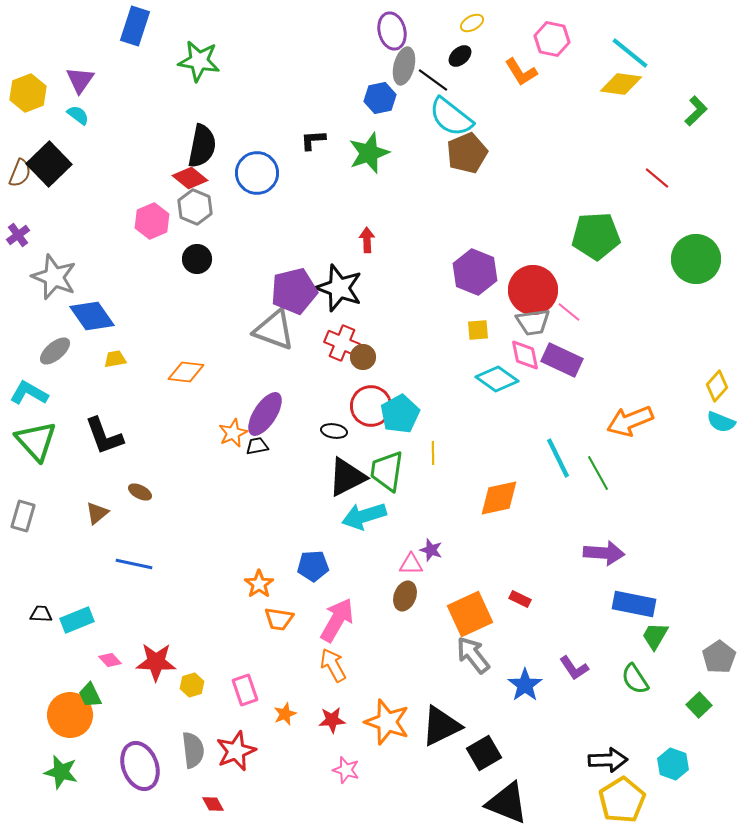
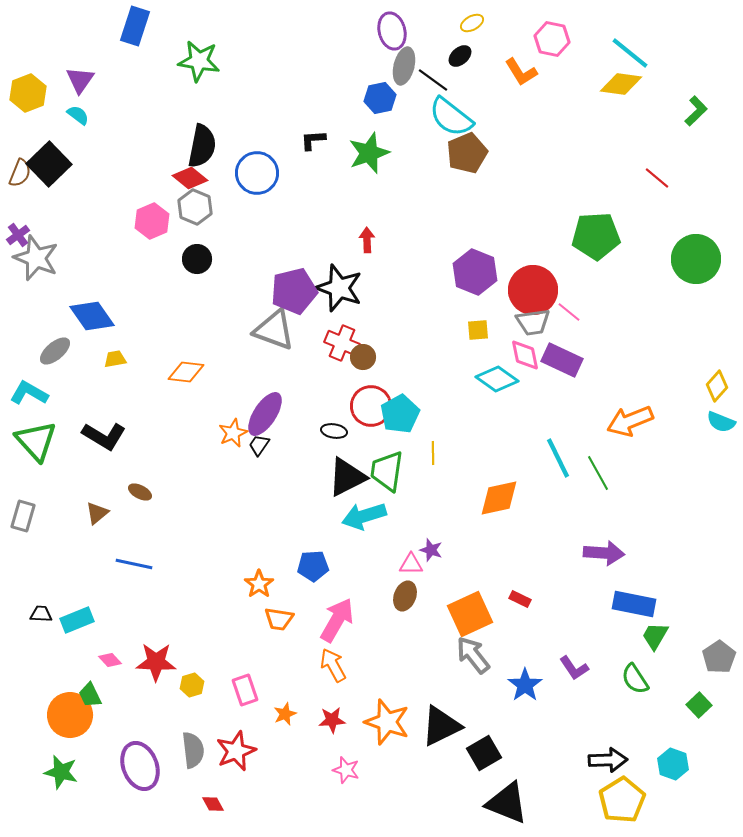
gray star at (54, 277): moved 18 px left, 19 px up
black L-shape at (104, 436): rotated 39 degrees counterclockwise
black trapezoid at (257, 446): moved 2 px right, 1 px up; rotated 45 degrees counterclockwise
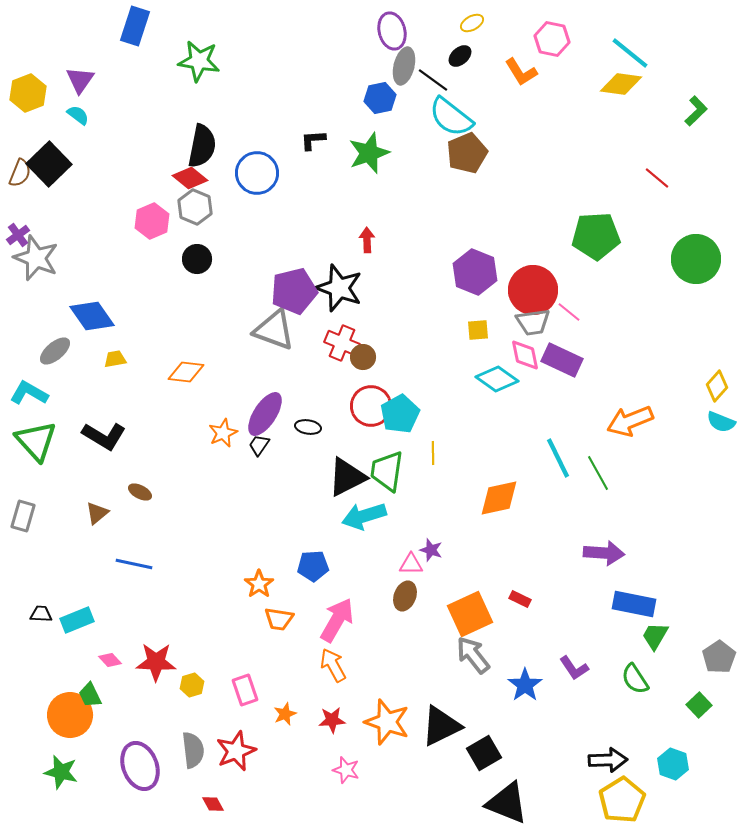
black ellipse at (334, 431): moved 26 px left, 4 px up
orange star at (233, 433): moved 10 px left
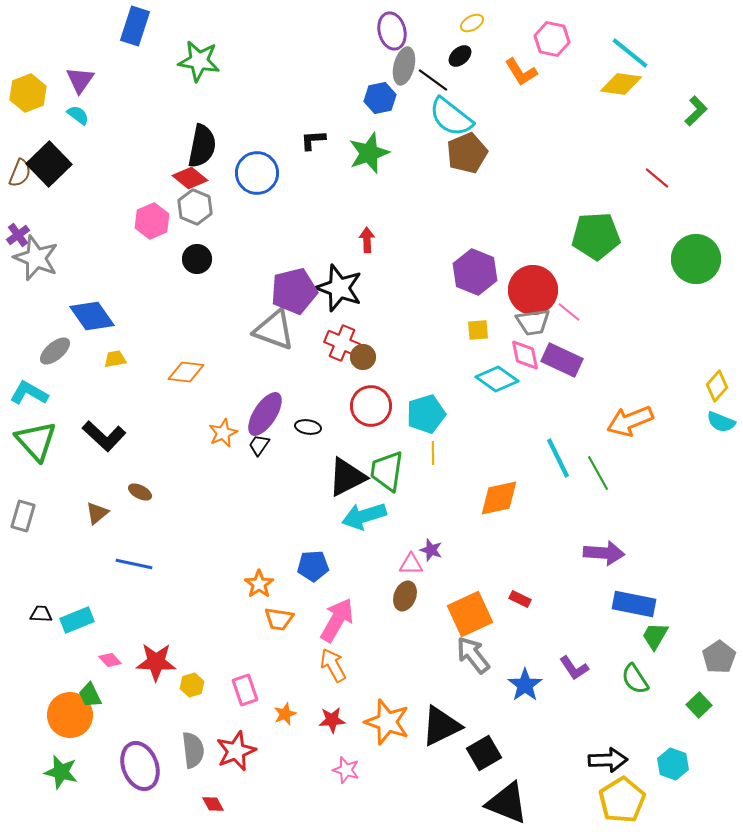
cyan pentagon at (400, 414): moved 26 px right; rotated 12 degrees clockwise
black L-shape at (104, 436): rotated 12 degrees clockwise
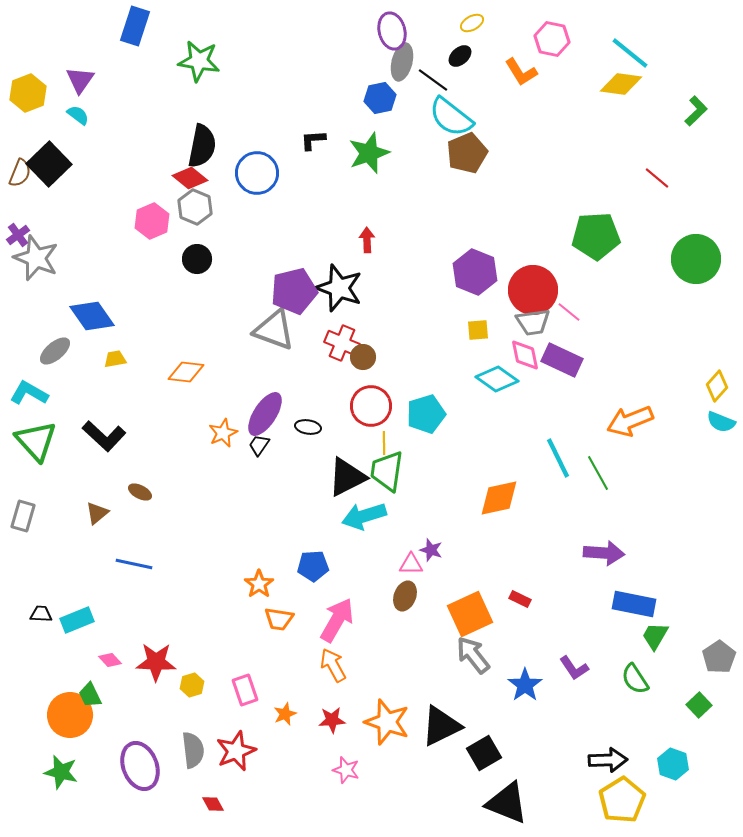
gray ellipse at (404, 66): moved 2 px left, 4 px up
yellow line at (433, 453): moved 49 px left, 10 px up
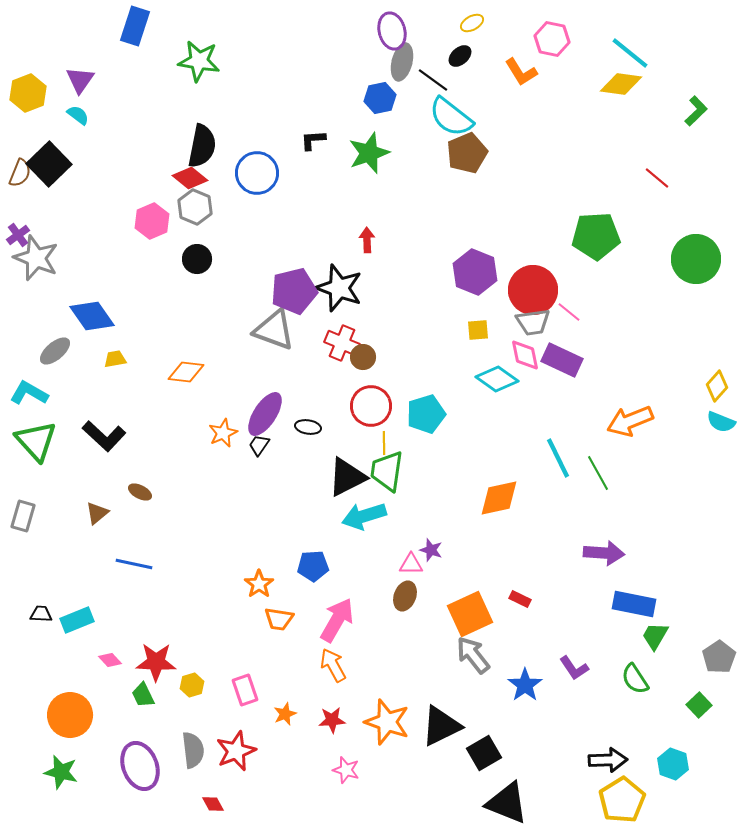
green trapezoid at (90, 695): moved 53 px right
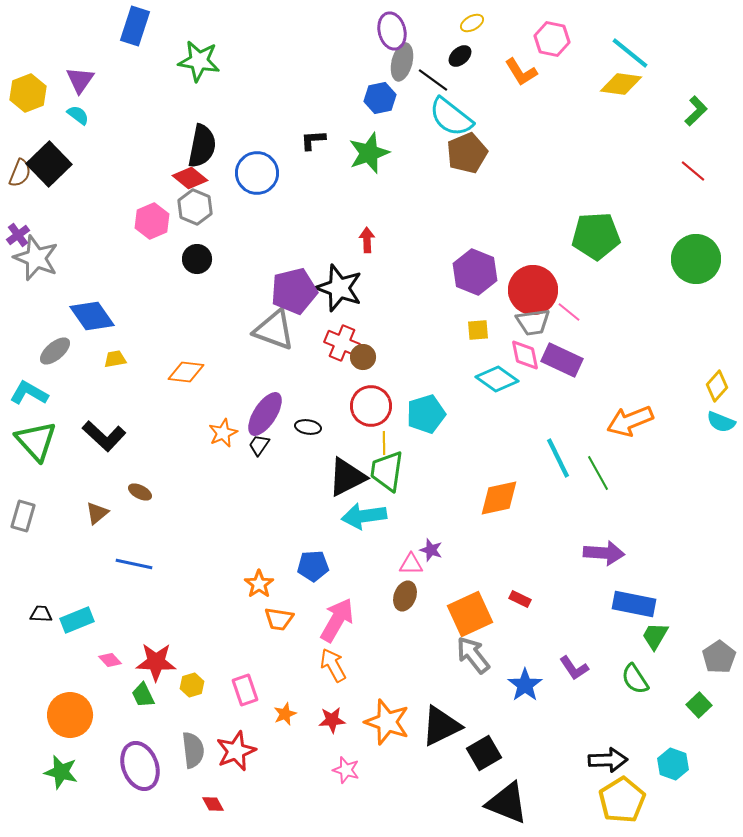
red line at (657, 178): moved 36 px right, 7 px up
cyan arrow at (364, 516): rotated 9 degrees clockwise
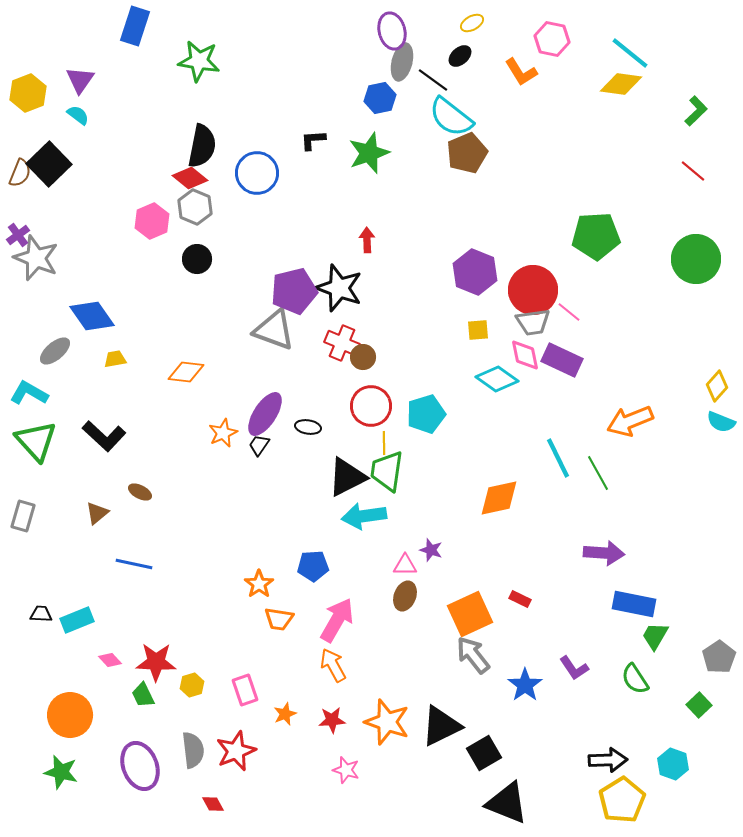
pink triangle at (411, 564): moved 6 px left, 1 px down
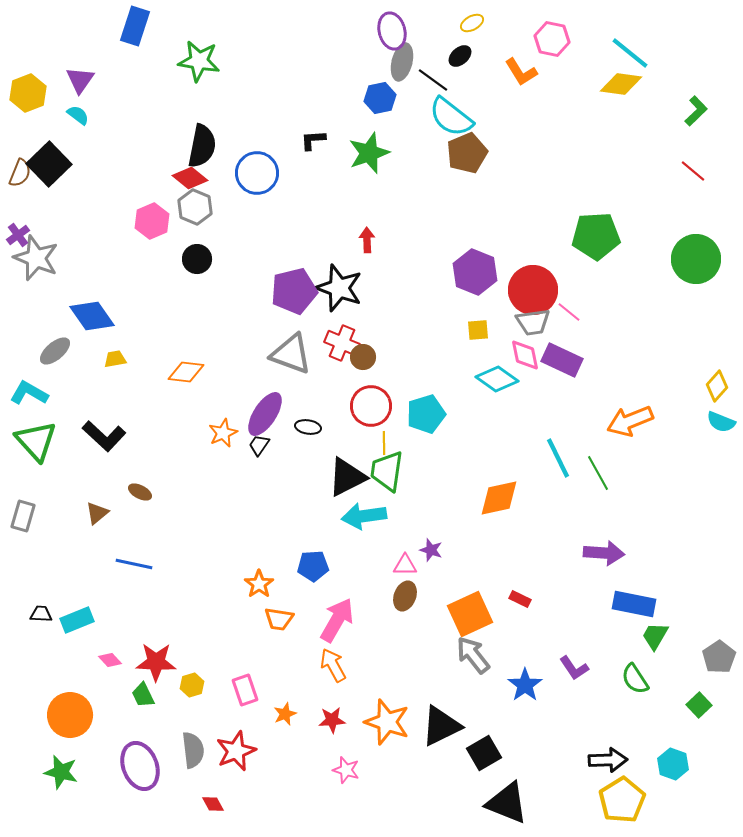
gray triangle at (274, 330): moved 17 px right, 24 px down
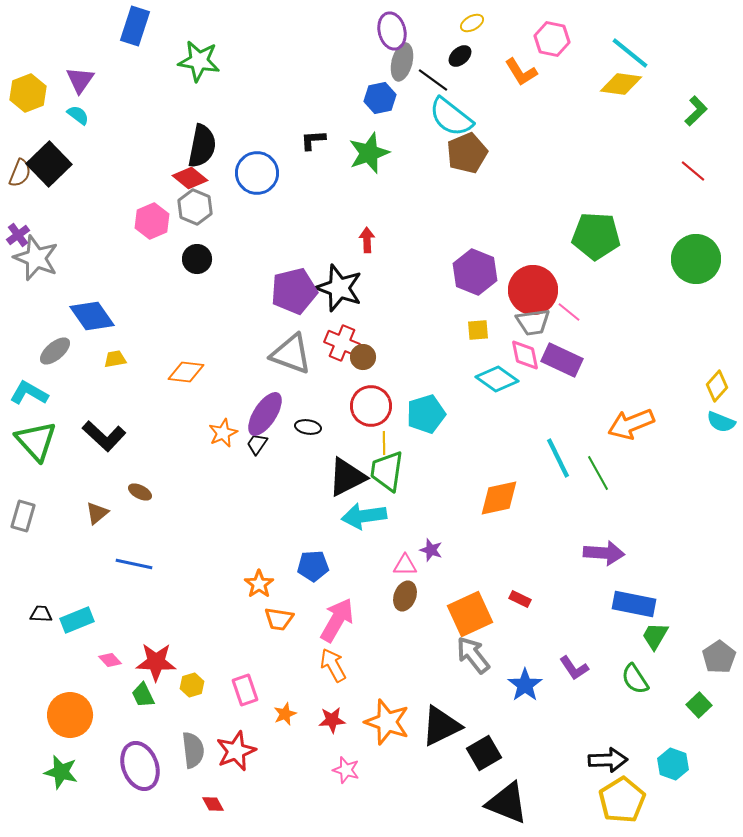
green pentagon at (596, 236): rotated 6 degrees clockwise
orange arrow at (630, 421): moved 1 px right, 3 px down
black trapezoid at (259, 445): moved 2 px left, 1 px up
